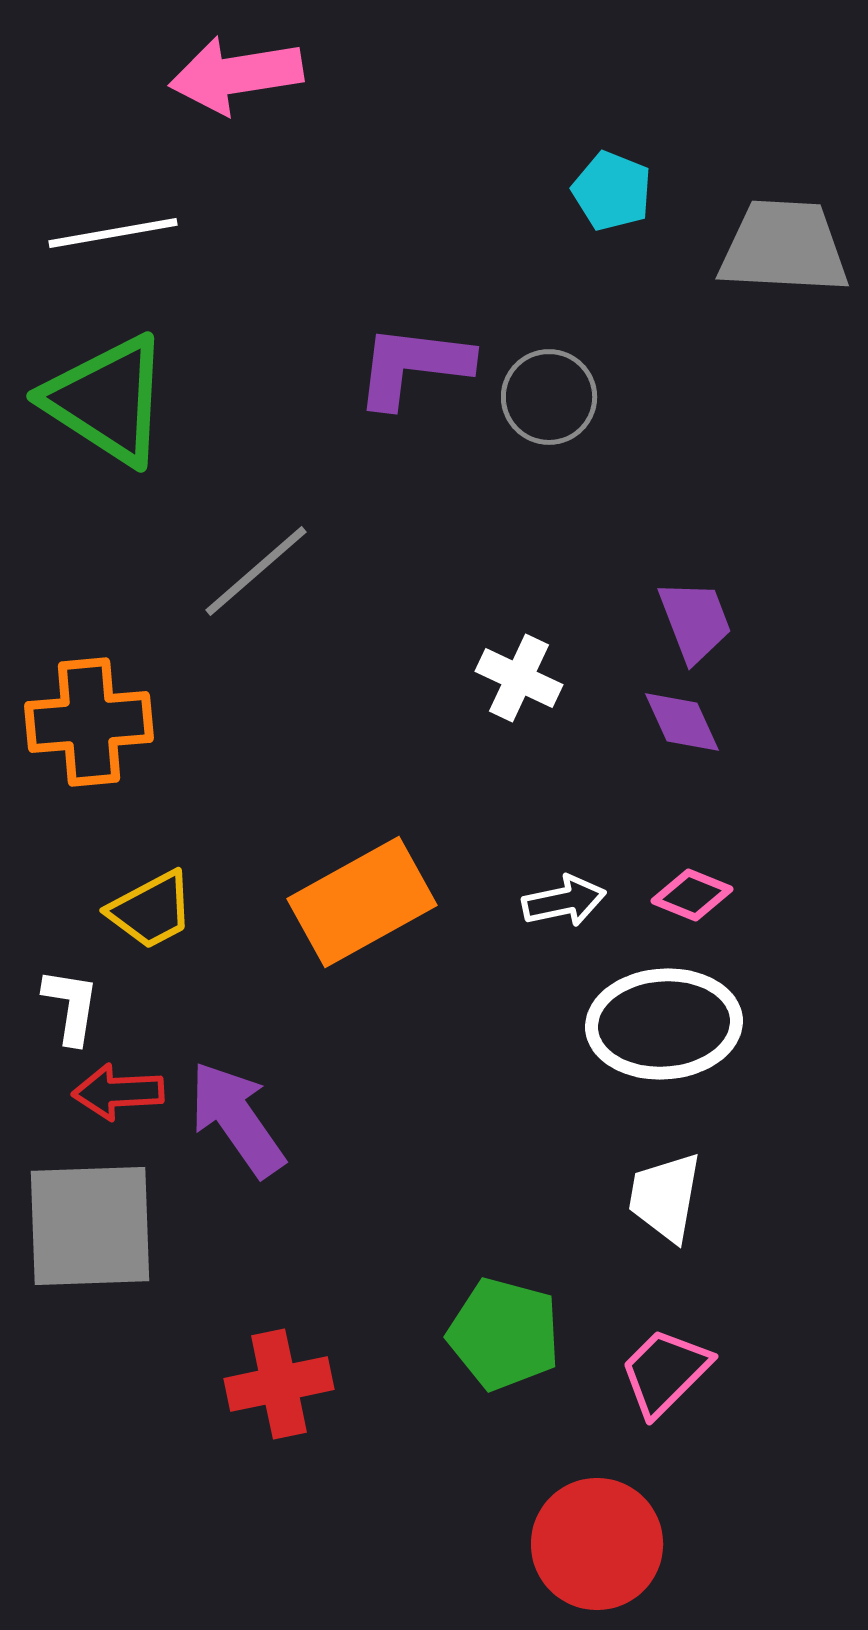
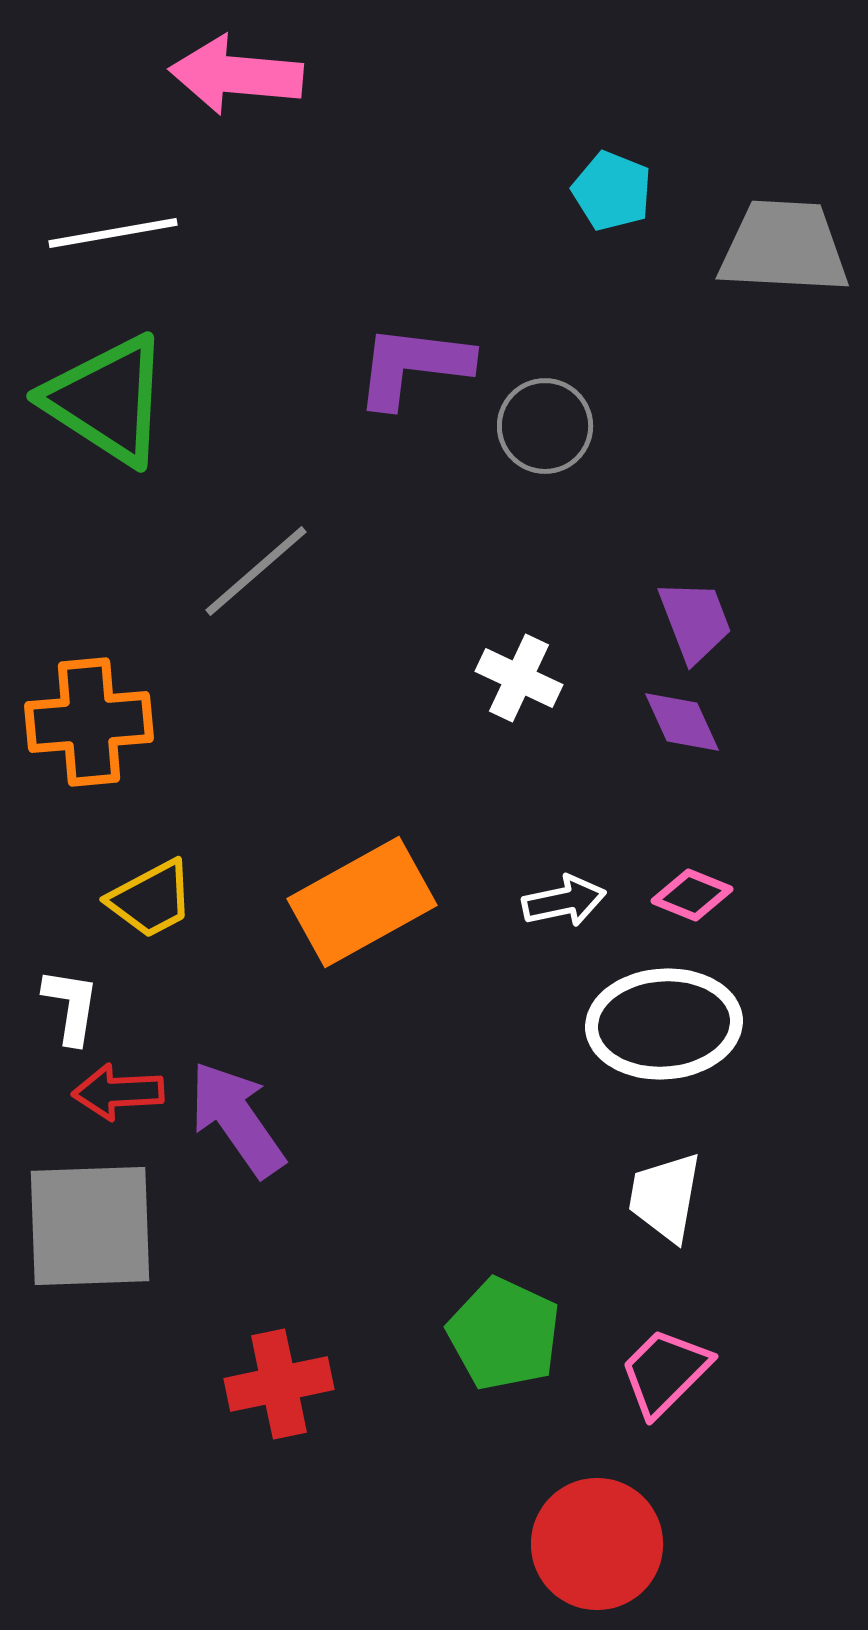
pink arrow: rotated 14 degrees clockwise
gray circle: moved 4 px left, 29 px down
yellow trapezoid: moved 11 px up
green pentagon: rotated 10 degrees clockwise
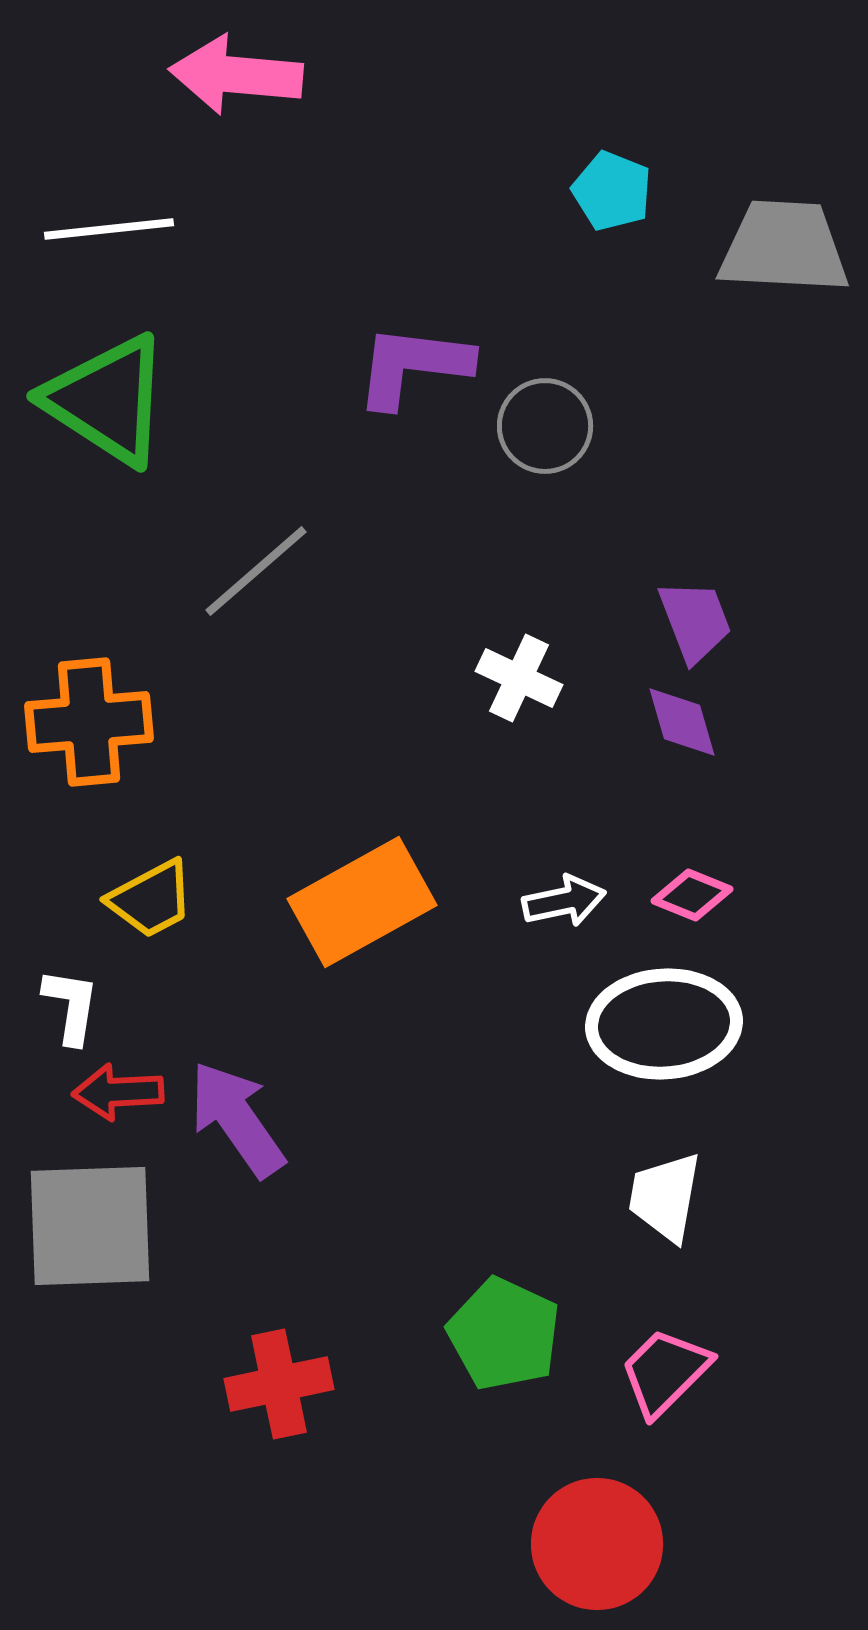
white line: moved 4 px left, 4 px up; rotated 4 degrees clockwise
purple diamond: rotated 8 degrees clockwise
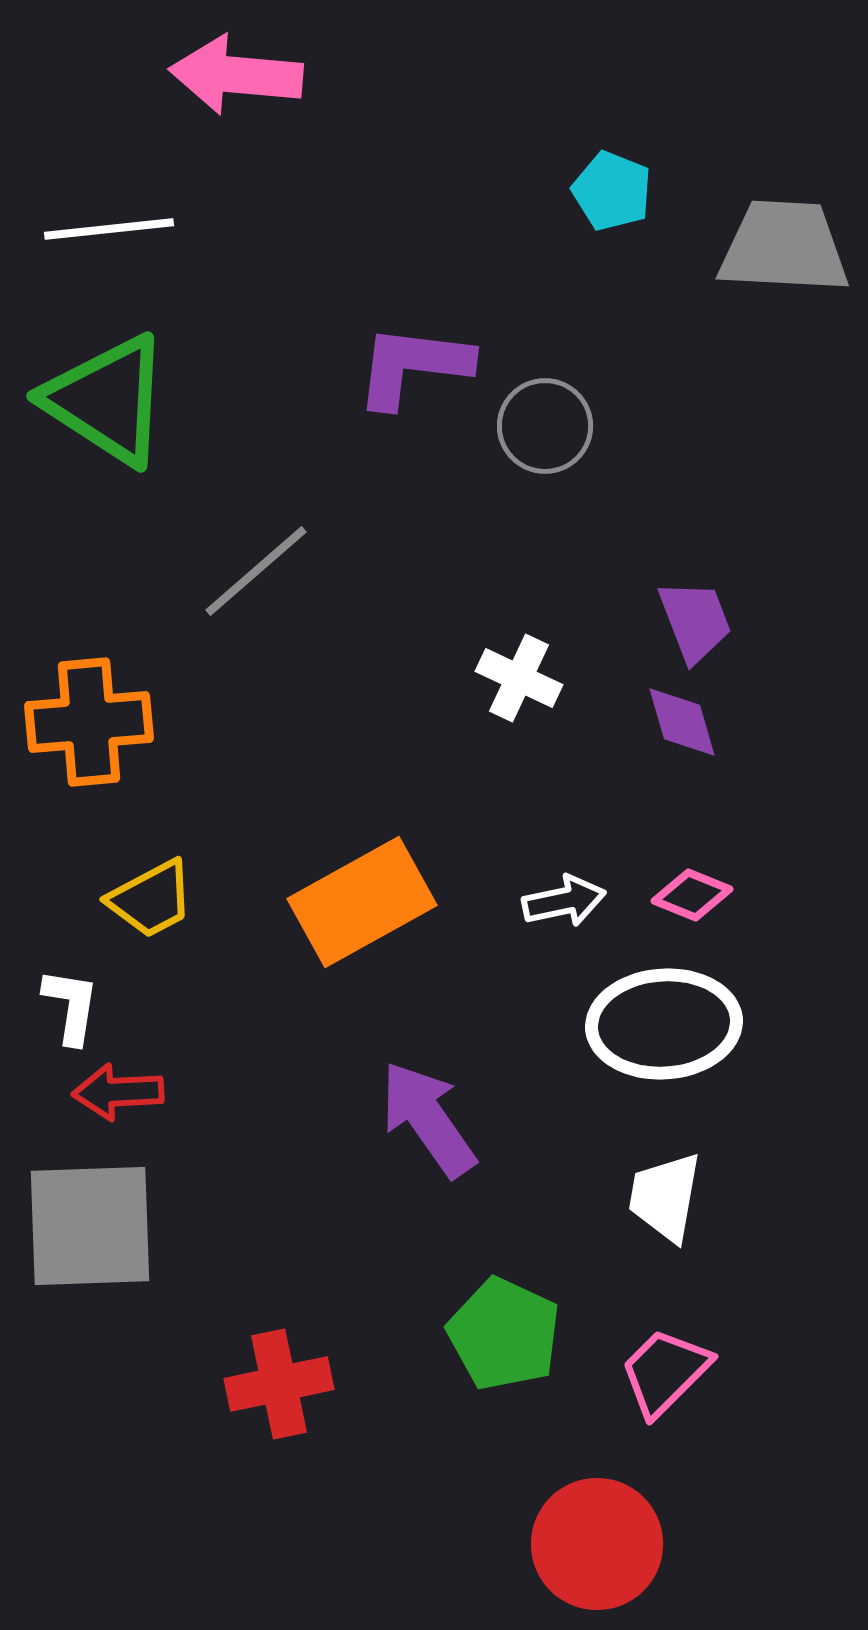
purple arrow: moved 191 px right
